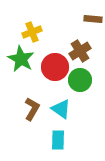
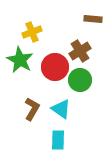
green star: moved 1 px left, 1 px down
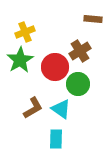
yellow cross: moved 7 px left
green star: rotated 12 degrees clockwise
green circle: moved 2 px left, 4 px down
brown L-shape: moved 1 px right, 1 px up; rotated 30 degrees clockwise
cyan rectangle: moved 2 px left, 1 px up
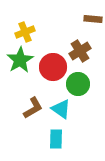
red circle: moved 2 px left
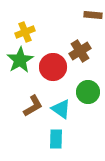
brown rectangle: moved 4 px up
green circle: moved 10 px right, 8 px down
brown L-shape: moved 2 px up
